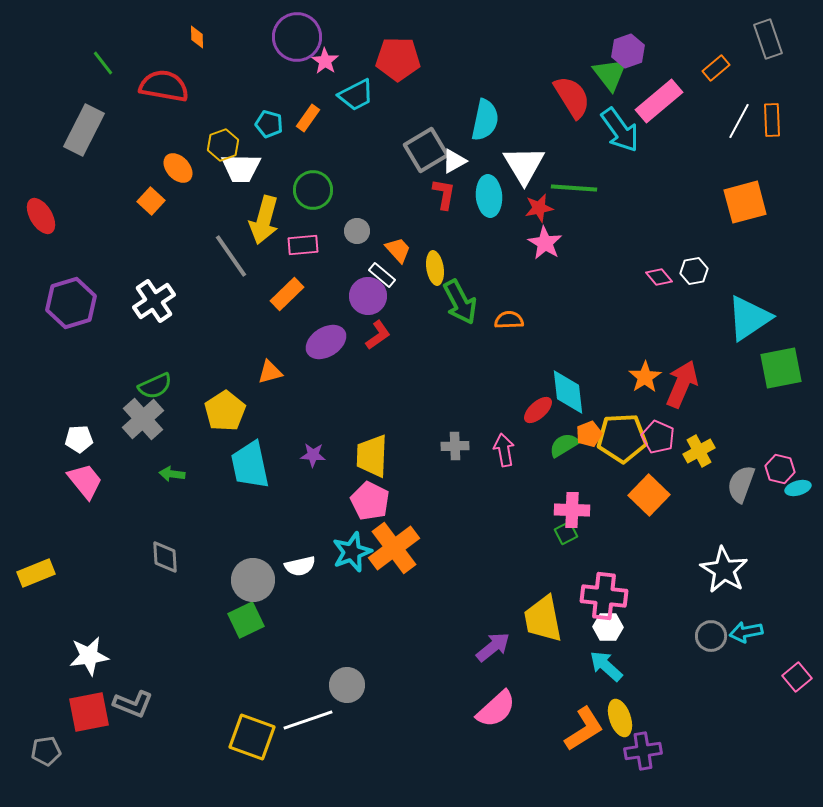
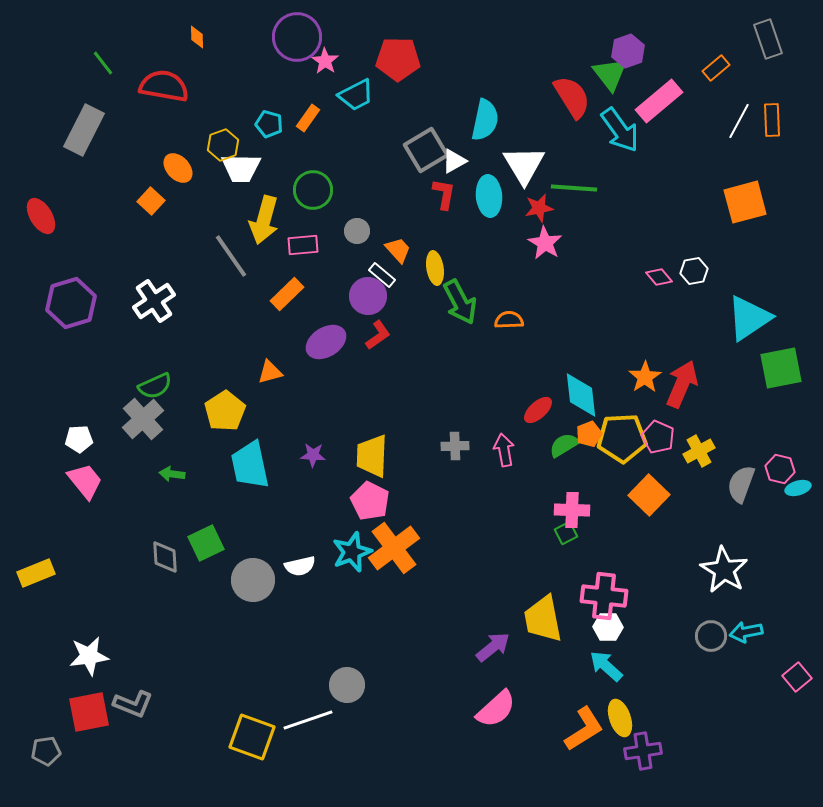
cyan diamond at (568, 392): moved 13 px right, 3 px down
green square at (246, 620): moved 40 px left, 77 px up
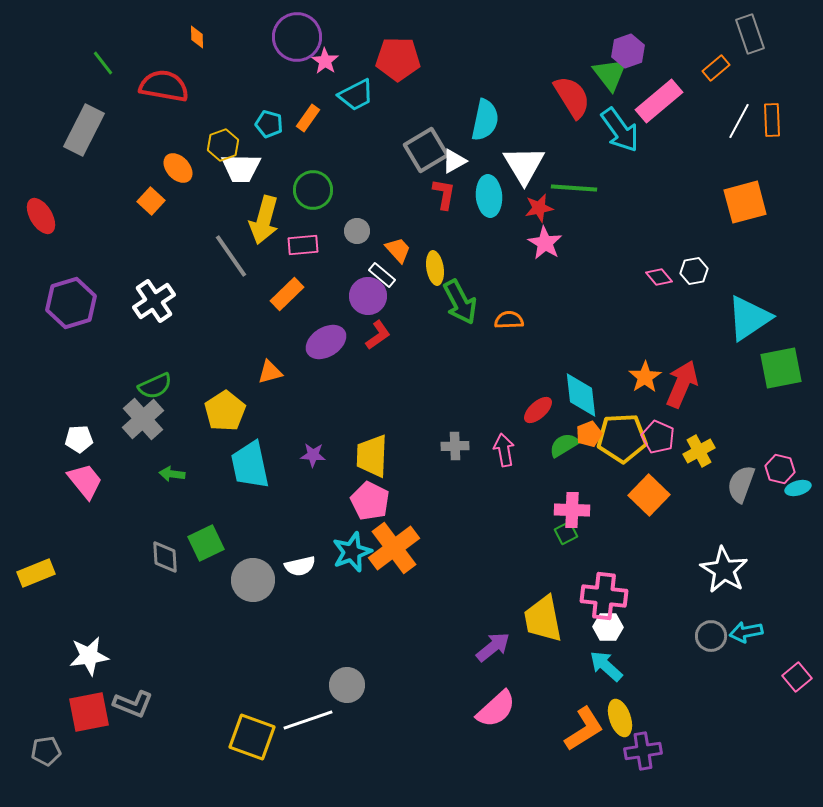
gray rectangle at (768, 39): moved 18 px left, 5 px up
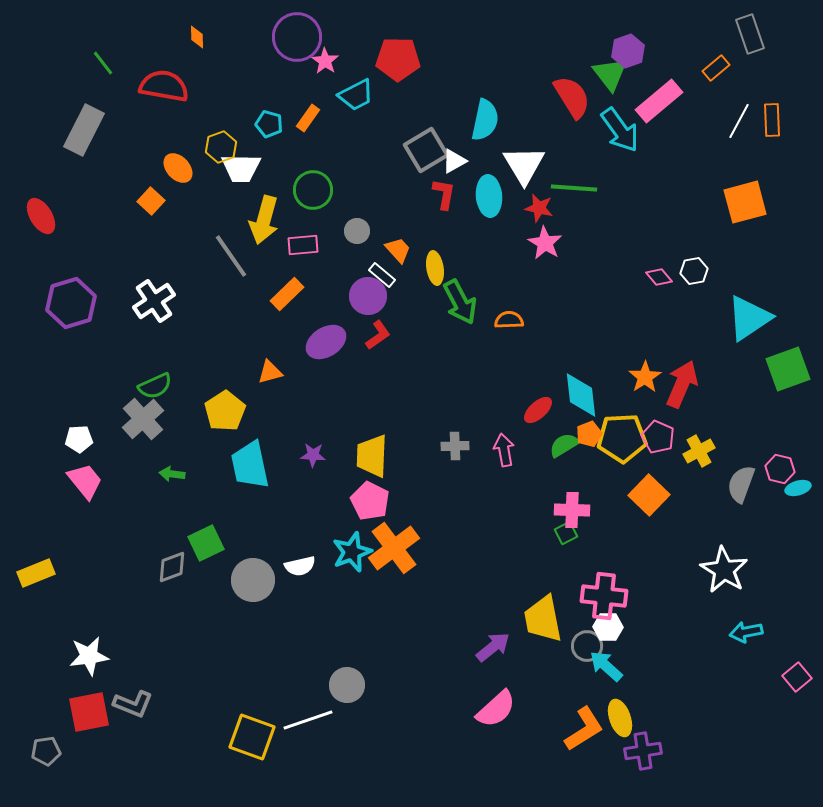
yellow hexagon at (223, 145): moved 2 px left, 2 px down
red star at (539, 208): rotated 24 degrees clockwise
green square at (781, 368): moved 7 px right, 1 px down; rotated 9 degrees counterclockwise
gray diamond at (165, 557): moved 7 px right, 10 px down; rotated 72 degrees clockwise
gray circle at (711, 636): moved 124 px left, 10 px down
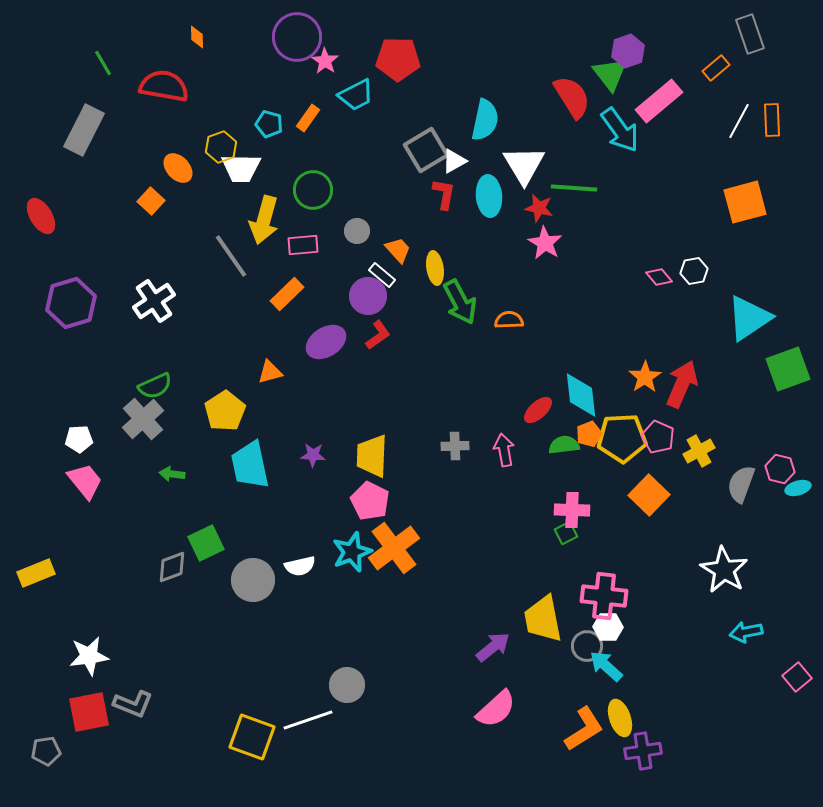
green line at (103, 63): rotated 8 degrees clockwise
green semicircle at (564, 445): rotated 24 degrees clockwise
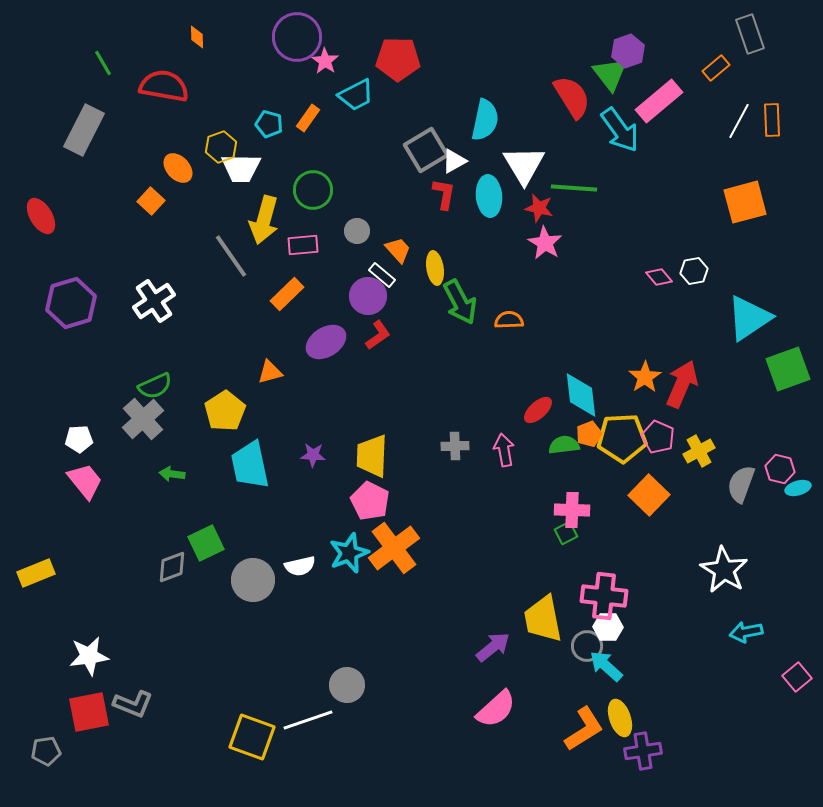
cyan star at (352, 552): moved 3 px left, 1 px down
